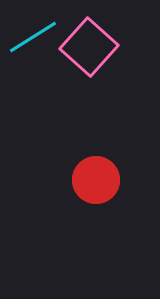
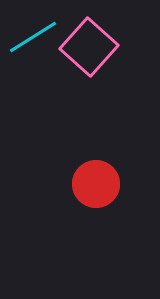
red circle: moved 4 px down
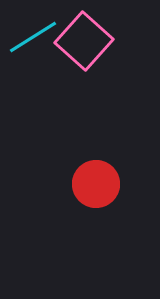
pink square: moved 5 px left, 6 px up
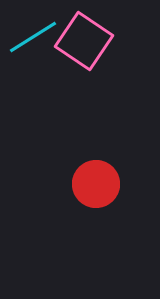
pink square: rotated 8 degrees counterclockwise
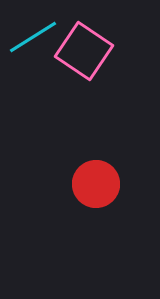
pink square: moved 10 px down
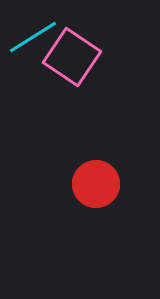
pink square: moved 12 px left, 6 px down
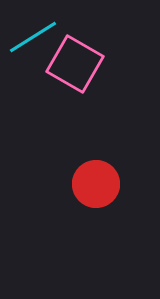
pink square: moved 3 px right, 7 px down; rotated 4 degrees counterclockwise
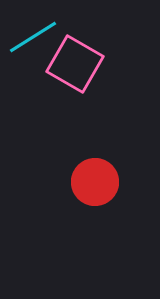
red circle: moved 1 px left, 2 px up
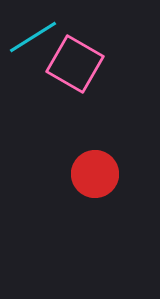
red circle: moved 8 px up
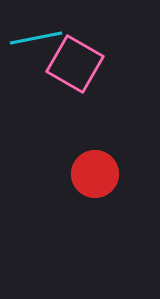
cyan line: moved 3 px right, 1 px down; rotated 21 degrees clockwise
